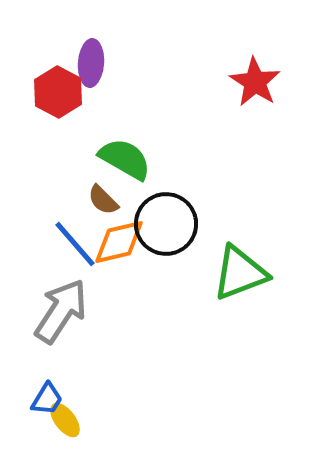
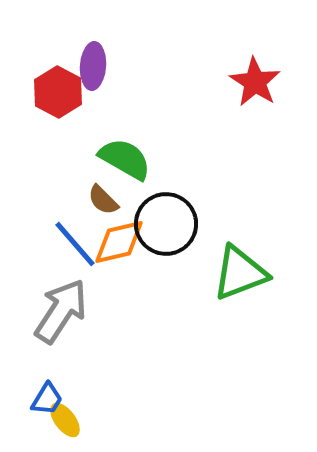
purple ellipse: moved 2 px right, 3 px down
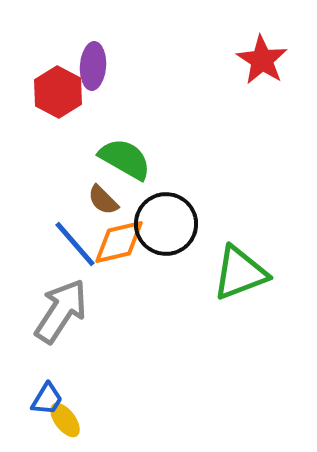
red star: moved 7 px right, 22 px up
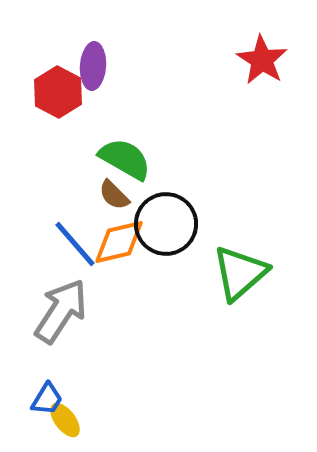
brown semicircle: moved 11 px right, 5 px up
green triangle: rotated 20 degrees counterclockwise
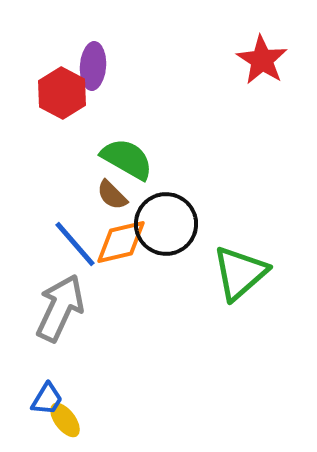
red hexagon: moved 4 px right, 1 px down
green semicircle: moved 2 px right
brown semicircle: moved 2 px left
orange diamond: moved 2 px right
gray arrow: moved 1 px left, 3 px up; rotated 8 degrees counterclockwise
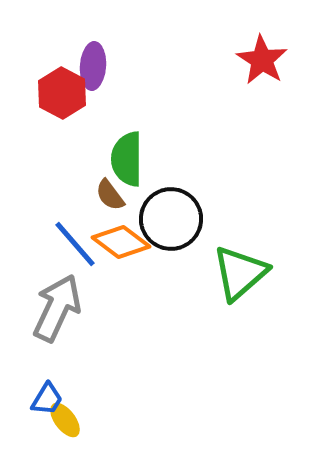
green semicircle: rotated 120 degrees counterclockwise
brown semicircle: moved 2 px left; rotated 8 degrees clockwise
black circle: moved 5 px right, 5 px up
orange diamond: rotated 50 degrees clockwise
gray arrow: moved 3 px left
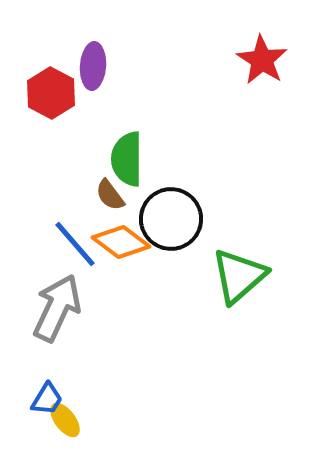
red hexagon: moved 11 px left
green triangle: moved 1 px left, 3 px down
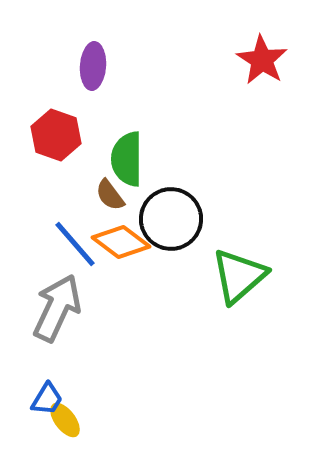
red hexagon: moved 5 px right, 42 px down; rotated 9 degrees counterclockwise
